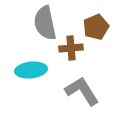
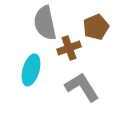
brown cross: moved 2 px left; rotated 15 degrees counterclockwise
cyan ellipse: rotated 68 degrees counterclockwise
gray L-shape: moved 4 px up
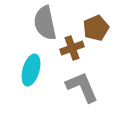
brown pentagon: moved 1 px down
brown cross: moved 3 px right
gray L-shape: rotated 9 degrees clockwise
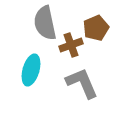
brown cross: moved 1 px left, 3 px up
gray L-shape: moved 4 px up
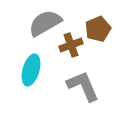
gray semicircle: rotated 72 degrees clockwise
brown pentagon: moved 2 px right, 1 px down
gray L-shape: moved 1 px right, 3 px down
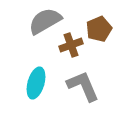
gray semicircle: moved 2 px up
brown pentagon: moved 1 px right
cyan ellipse: moved 5 px right, 13 px down
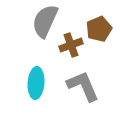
gray semicircle: rotated 36 degrees counterclockwise
cyan ellipse: rotated 12 degrees counterclockwise
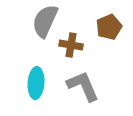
brown pentagon: moved 10 px right, 2 px up
brown cross: rotated 30 degrees clockwise
